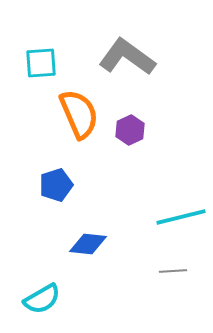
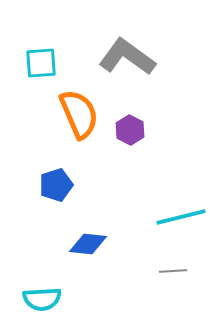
purple hexagon: rotated 8 degrees counterclockwise
cyan semicircle: rotated 27 degrees clockwise
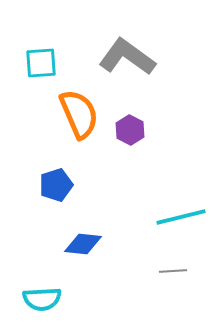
blue diamond: moved 5 px left
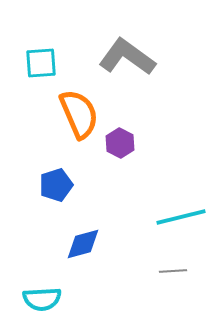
purple hexagon: moved 10 px left, 13 px down
blue diamond: rotated 21 degrees counterclockwise
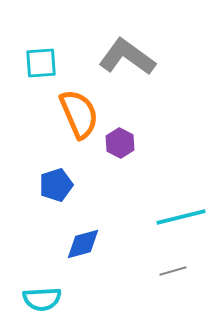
gray line: rotated 12 degrees counterclockwise
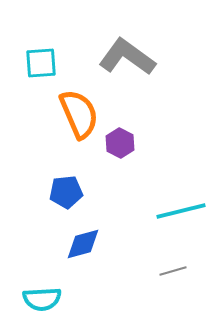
blue pentagon: moved 10 px right, 7 px down; rotated 12 degrees clockwise
cyan line: moved 6 px up
